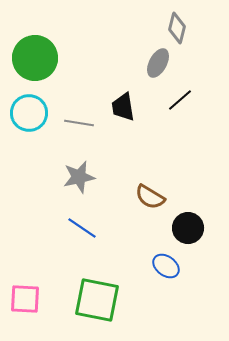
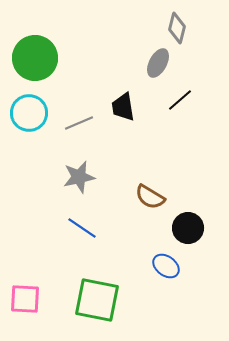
gray line: rotated 32 degrees counterclockwise
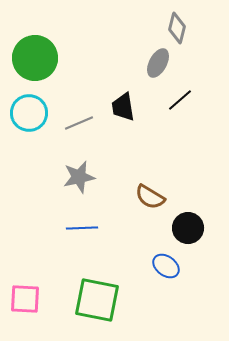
blue line: rotated 36 degrees counterclockwise
